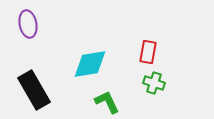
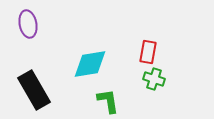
green cross: moved 4 px up
green L-shape: moved 1 px right, 1 px up; rotated 16 degrees clockwise
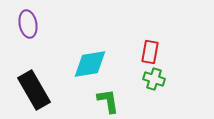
red rectangle: moved 2 px right
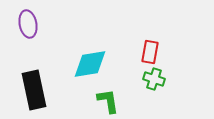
black rectangle: rotated 18 degrees clockwise
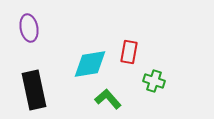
purple ellipse: moved 1 px right, 4 px down
red rectangle: moved 21 px left
green cross: moved 2 px down
green L-shape: moved 2 px up; rotated 32 degrees counterclockwise
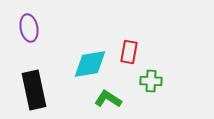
green cross: moved 3 px left; rotated 15 degrees counterclockwise
green L-shape: rotated 16 degrees counterclockwise
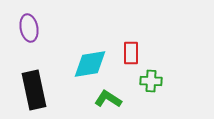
red rectangle: moved 2 px right, 1 px down; rotated 10 degrees counterclockwise
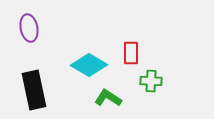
cyan diamond: moved 1 px left, 1 px down; rotated 39 degrees clockwise
green L-shape: moved 1 px up
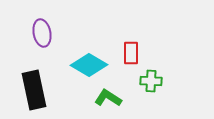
purple ellipse: moved 13 px right, 5 px down
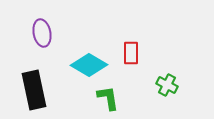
green cross: moved 16 px right, 4 px down; rotated 25 degrees clockwise
green L-shape: rotated 48 degrees clockwise
